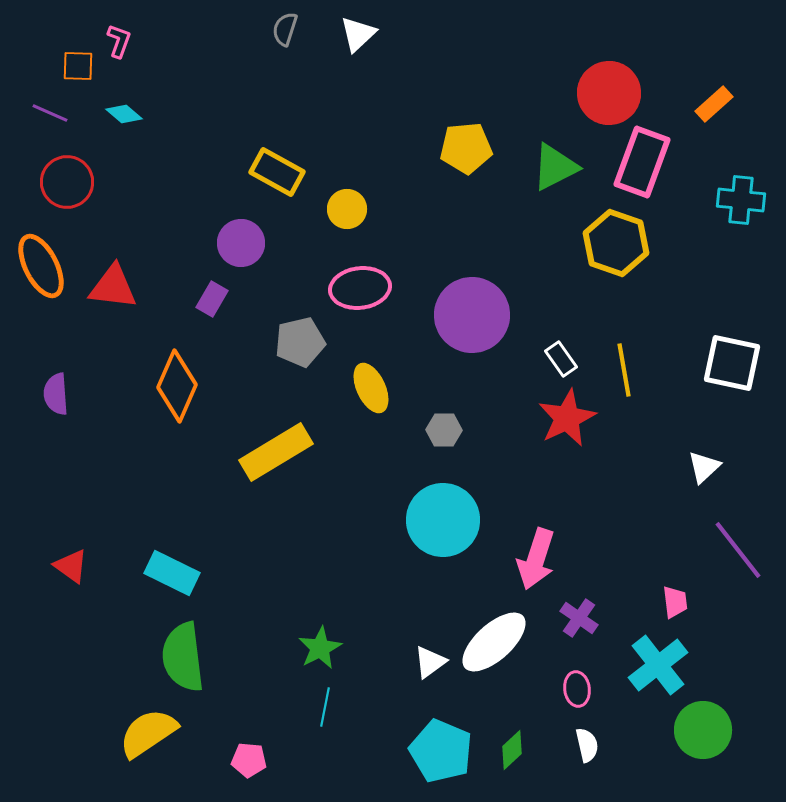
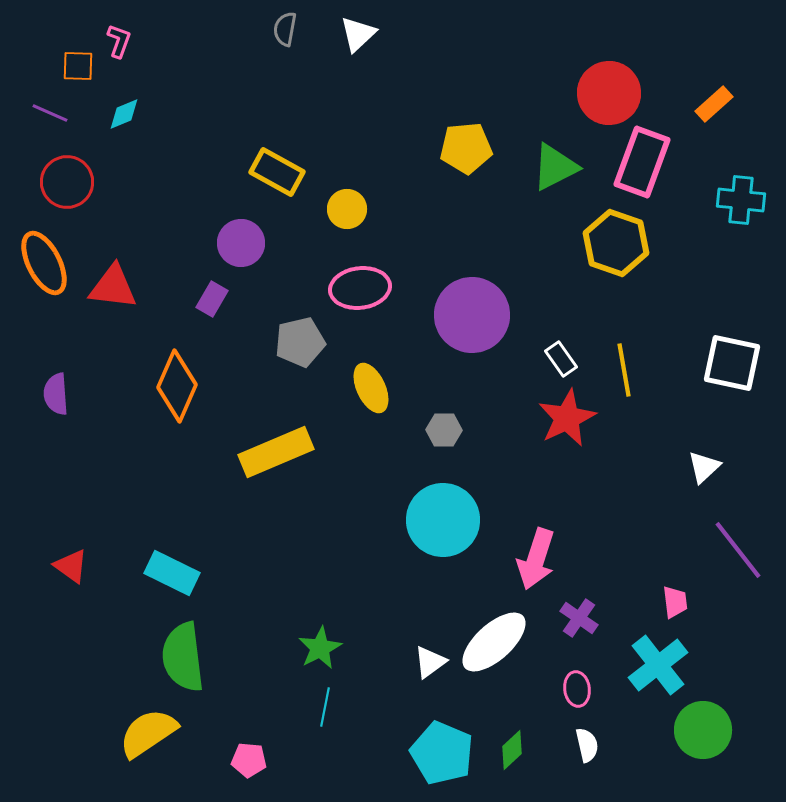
gray semicircle at (285, 29): rotated 8 degrees counterclockwise
cyan diamond at (124, 114): rotated 63 degrees counterclockwise
orange ellipse at (41, 266): moved 3 px right, 3 px up
yellow rectangle at (276, 452): rotated 8 degrees clockwise
cyan pentagon at (441, 751): moved 1 px right, 2 px down
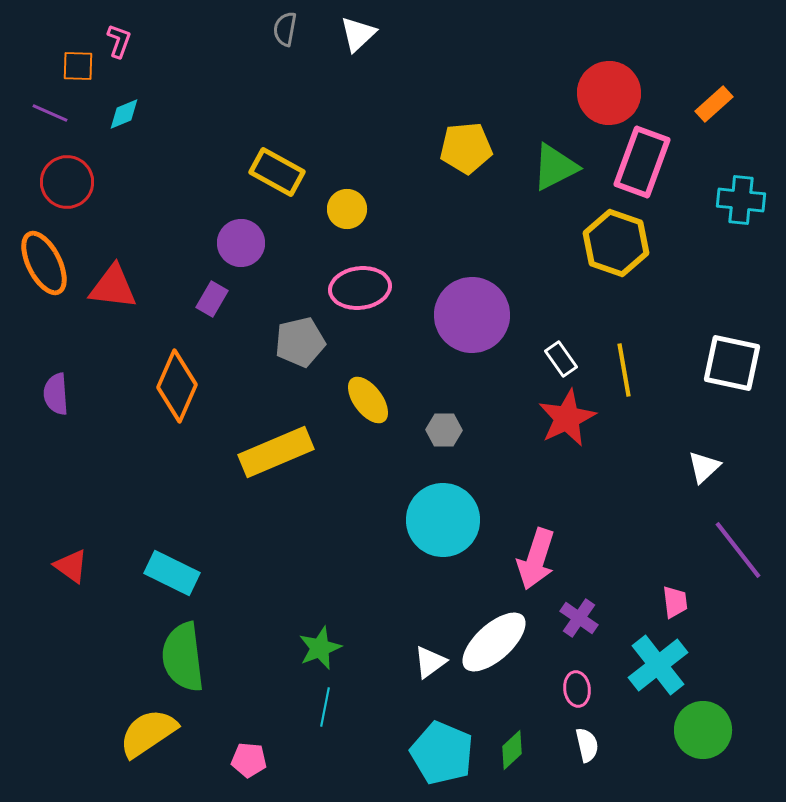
yellow ellipse at (371, 388): moved 3 px left, 12 px down; rotated 12 degrees counterclockwise
green star at (320, 648): rotated 6 degrees clockwise
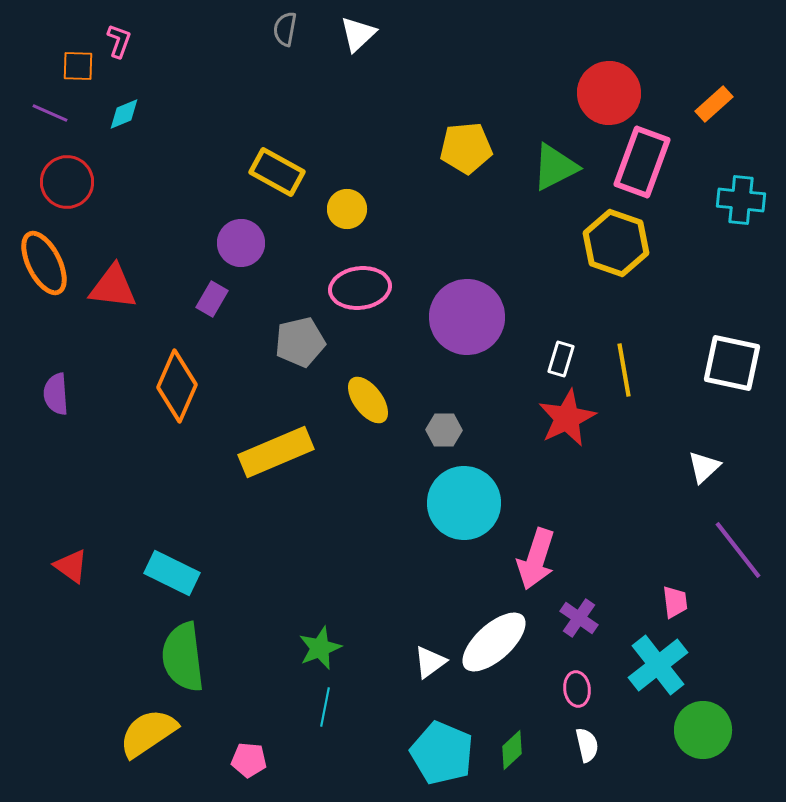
purple circle at (472, 315): moved 5 px left, 2 px down
white rectangle at (561, 359): rotated 52 degrees clockwise
cyan circle at (443, 520): moved 21 px right, 17 px up
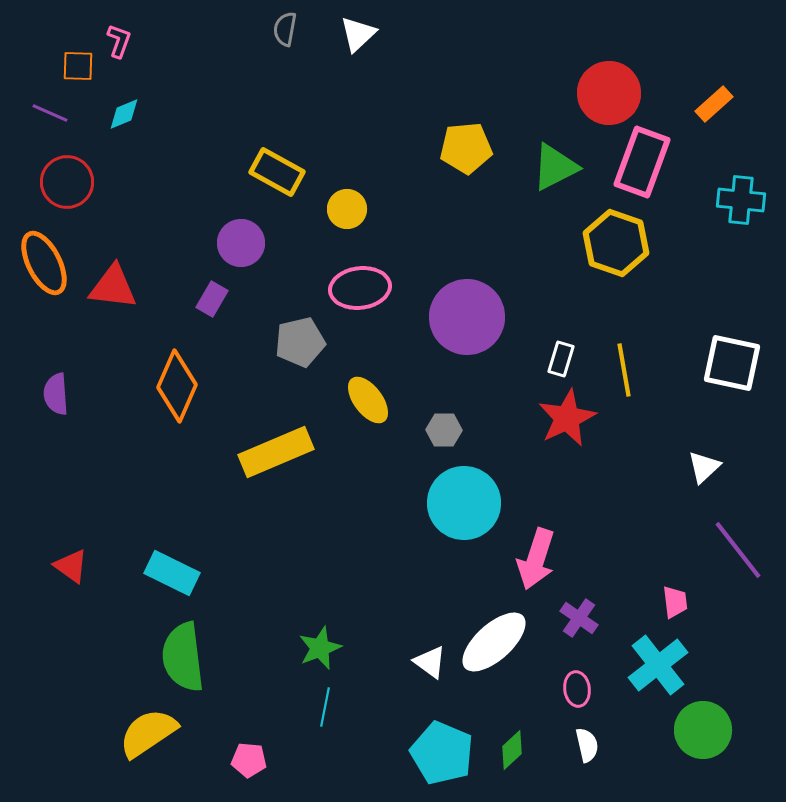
white triangle at (430, 662): rotated 48 degrees counterclockwise
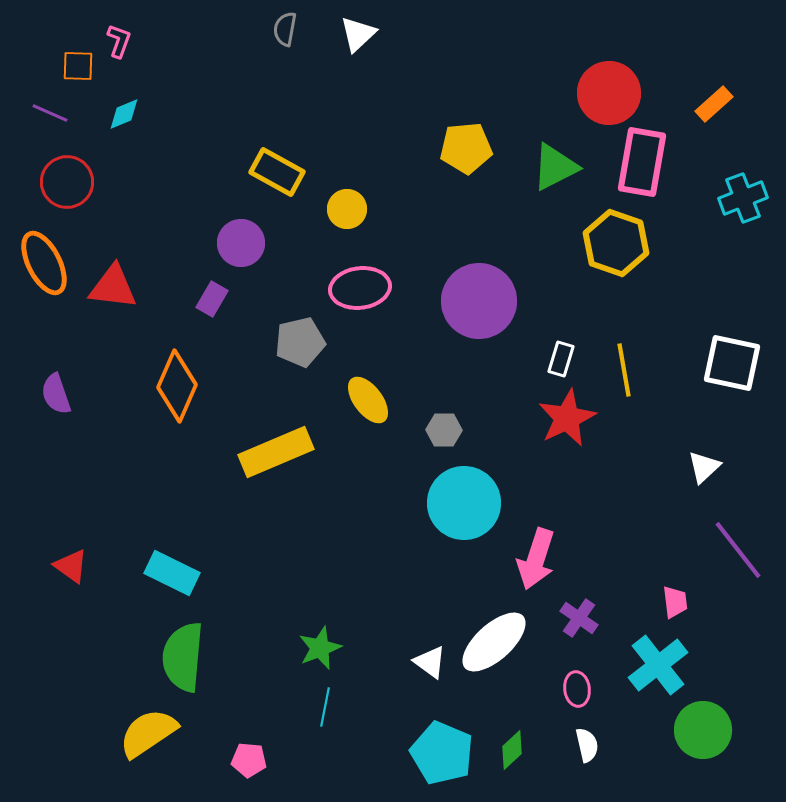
pink rectangle at (642, 162): rotated 10 degrees counterclockwise
cyan cross at (741, 200): moved 2 px right, 2 px up; rotated 27 degrees counterclockwise
purple circle at (467, 317): moved 12 px right, 16 px up
purple semicircle at (56, 394): rotated 15 degrees counterclockwise
green semicircle at (183, 657): rotated 12 degrees clockwise
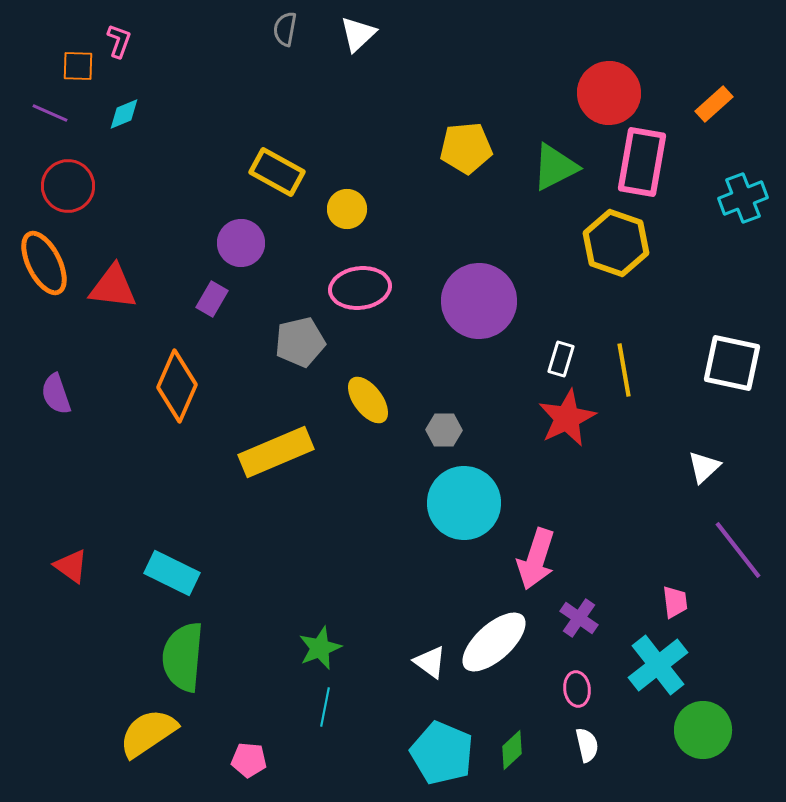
red circle at (67, 182): moved 1 px right, 4 px down
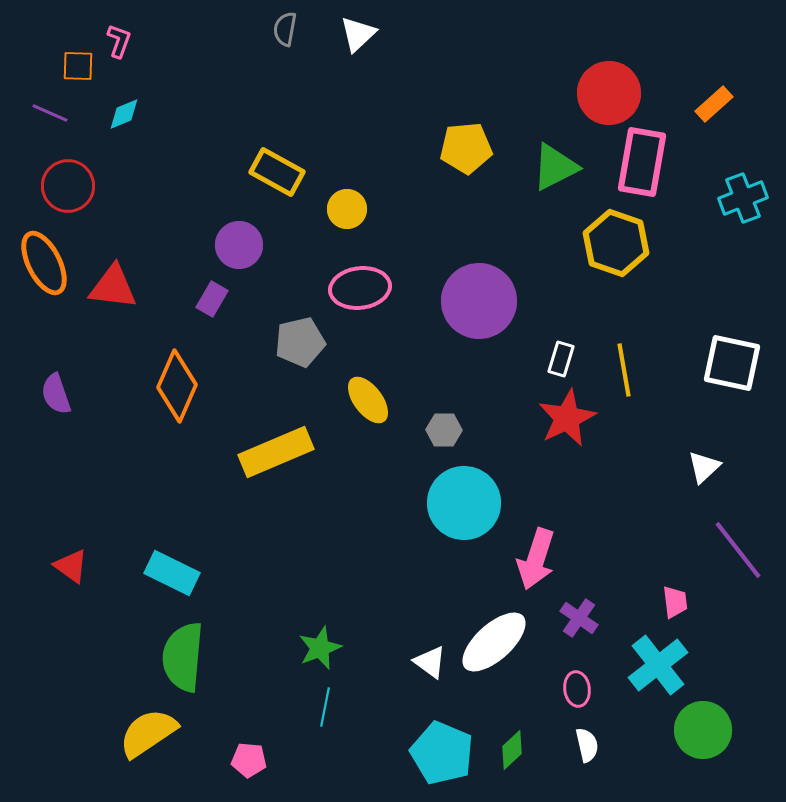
purple circle at (241, 243): moved 2 px left, 2 px down
